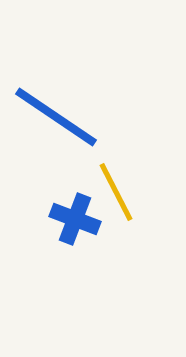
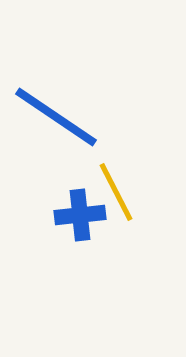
blue cross: moved 5 px right, 4 px up; rotated 27 degrees counterclockwise
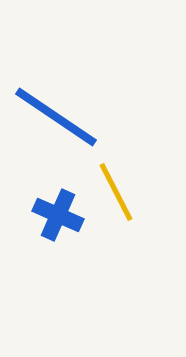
blue cross: moved 22 px left; rotated 30 degrees clockwise
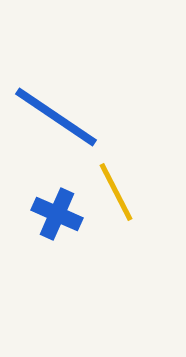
blue cross: moved 1 px left, 1 px up
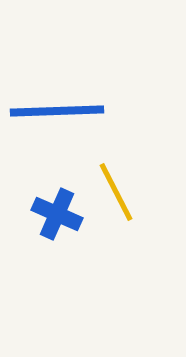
blue line: moved 1 px right, 6 px up; rotated 36 degrees counterclockwise
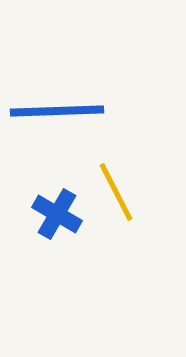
blue cross: rotated 6 degrees clockwise
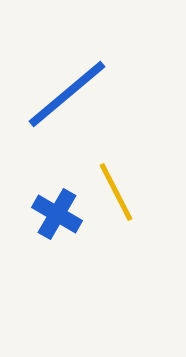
blue line: moved 10 px right, 17 px up; rotated 38 degrees counterclockwise
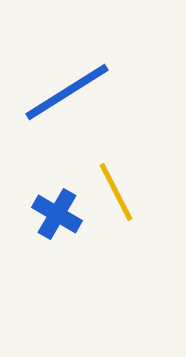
blue line: moved 2 px up; rotated 8 degrees clockwise
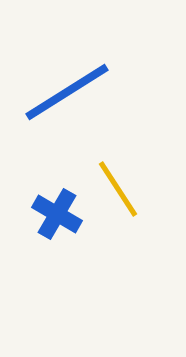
yellow line: moved 2 px right, 3 px up; rotated 6 degrees counterclockwise
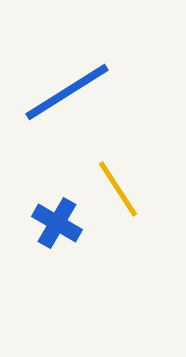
blue cross: moved 9 px down
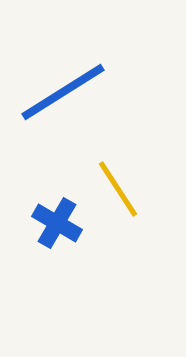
blue line: moved 4 px left
